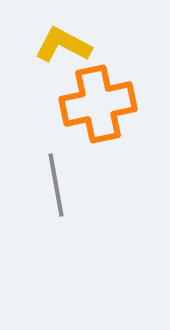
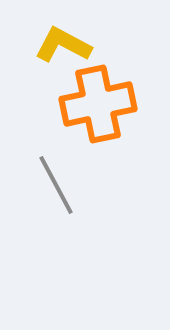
gray line: rotated 18 degrees counterclockwise
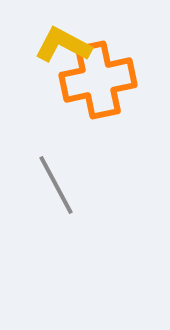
orange cross: moved 24 px up
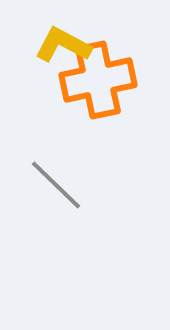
gray line: rotated 18 degrees counterclockwise
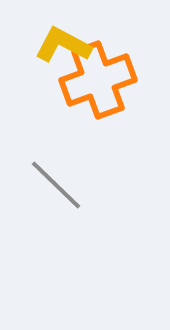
orange cross: rotated 8 degrees counterclockwise
